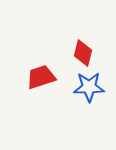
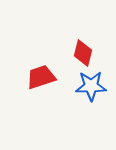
blue star: moved 2 px right, 1 px up
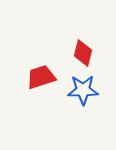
blue star: moved 8 px left, 4 px down
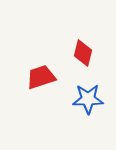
blue star: moved 5 px right, 9 px down
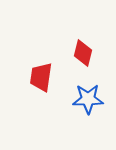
red trapezoid: rotated 64 degrees counterclockwise
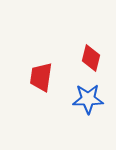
red diamond: moved 8 px right, 5 px down
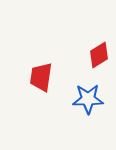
red diamond: moved 8 px right, 3 px up; rotated 44 degrees clockwise
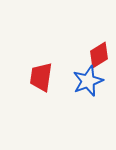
blue star: moved 18 px up; rotated 20 degrees counterclockwise
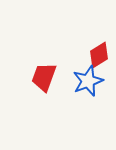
red trapezoid: moved 3 px right; rotated 12 degrees clockwise
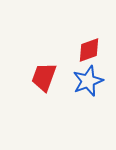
red diamond: moved 10 px left, 5 px up; rotated 12 degrees clockwise
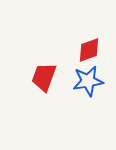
blue star: rotated 12 degrees clockwise
